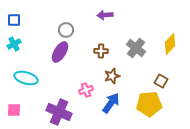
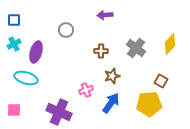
purple ellipse: moved 24 px left; rotated 15 degrees counterclockwise
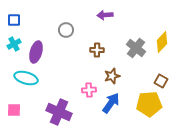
yellow diamond: moved 8 px left, 2 px up
brown cross: moved 4 px left, 1 px up
pink cross: moved 3 px right; rotated 16 degrees clockwise
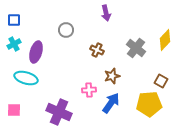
purple arrow: moved 1 px right, 2 px up; rotated 98 degrees counterclockwise
yellow diamond: moved 3 px right, 2 px up
brown cross: rotated 24 degrees clockwise
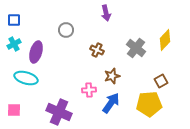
brown square: rotated 32 degrees clockwise
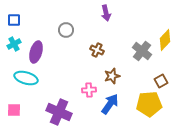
gray cross: moved 6 px right, 3 px down
blue arrow: moved 1 px left, 1 px down
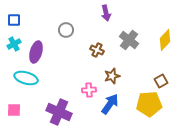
gray cross: moved 13 px left, 11 px up
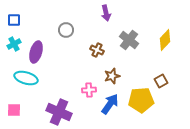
yellow pentagon: moved 8 px left, 4 px up
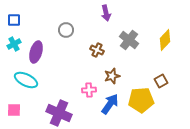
cyan ellipse: moved 2 px down; rotated 10 degrees clockwise
purple cross: moved 1 px down
